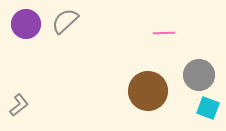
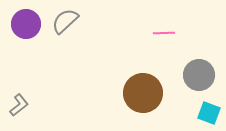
brown circle: moved 5 px left, 2 px down
cyan square: moved 1 px right, 5 px down
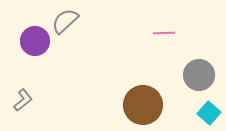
purple circle: moved 9 px right, 17 px down
brown circle: moved 12 px down
gray L-shape: moved 4 px right, 5 px up
cyan square: rotated 20 degrees clockwise
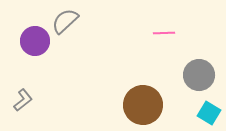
cyan square: rotated 10 degrees counterclockwise
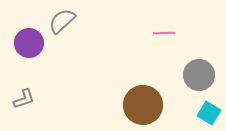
gray semicircle: moved 3 px left
purple circle: moved 6 px left, 2 px down
gray L-shape: moved 1 px right, 1 px up; rotated 20 degrees clockwise
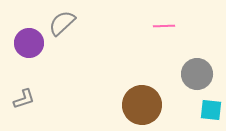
gray semicircle: moved 2 px down
pink line: moved 7 px up
gray circle: moved 2 px left, 1 px up
brown circle: moved 1 px left
cyan square: moved 2 px right, 3 px up; rotated 25 degrees counterclockwise
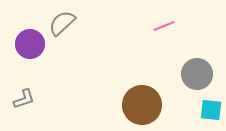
pink line: rotated 20 degrees counterclockwise
purple circle: moved 1 px right, 1 px down
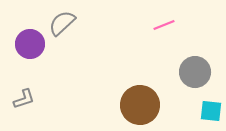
pink line: moved 1 px up
gray circle: moved 2 px left, 2 px up
brown circle: moved 2 px left
cyan square: moved 1 px down
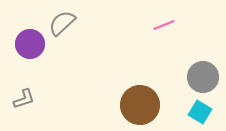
gray circle: moved 8 px right, 5 px down
cyan square: moved 11 px left, 1 px down; rotated 25 degrees clockwise
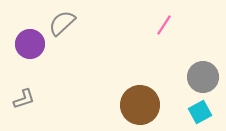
pink line: rotated 35 degrees counterclockwise
cyan square: rotated 30 degrees clockwise
